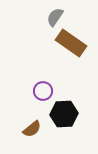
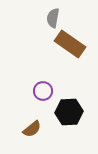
gray semicircle: moved 2 px left, 1 px down; rotated 24 degrees counterclockwise
brown rectangle: moved 1 px left, 1 px down
black hexagon: moved 5 px right, 2 px up
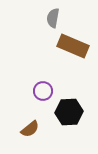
brown rectangle: moved 3 px right, 2 px down; rotated 12 degrees counterclockwise
brown semicircle: moved 2 px left
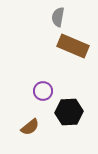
gray semicircle: moved 5 px right, 1 px up
brown semicircle: moved 2 px up
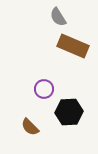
gray semicircle: rotated 42 degrees counterclockwise
purple circle: moved 1 px right, 2 px up
brown semicircle: rotated 84 degrees clockwise
